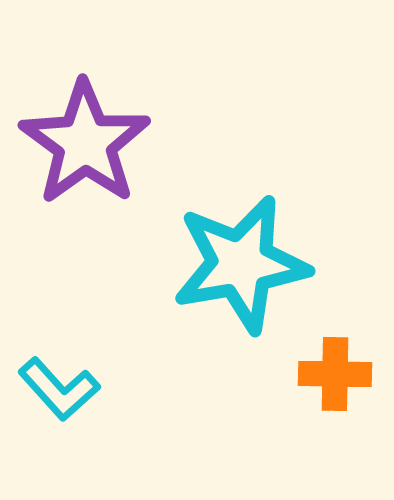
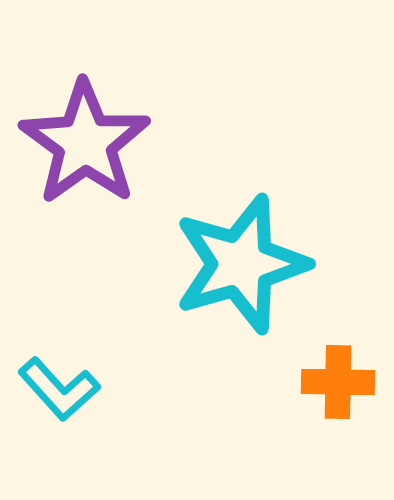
cyan star: rotated 6 degrees counterclockwise
orange cross: moved 3 px right, 8 px down
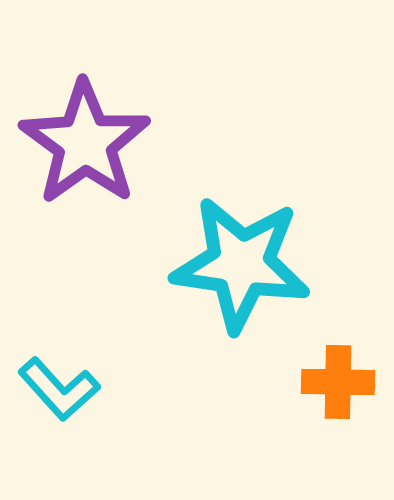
cyan star: rotated 24 degrees clockwise
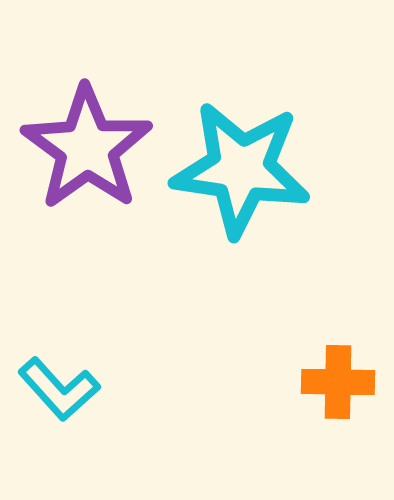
purple star: moved 2 px right, 5 px down
cyan star: moved 95 px up
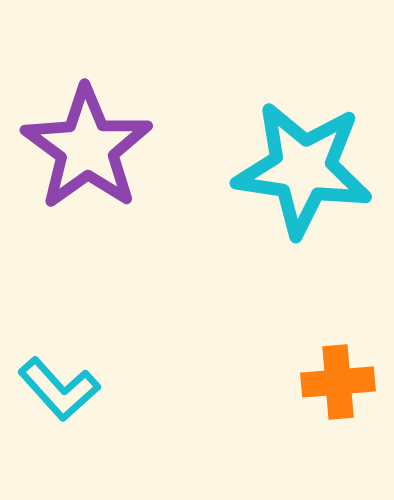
cyan star: moved 62 px right
orange cross: rotated 6 degrees counterclockwise
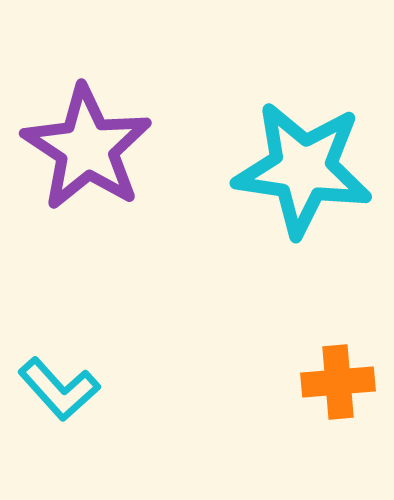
purple star: rotated 3 degrees counterclockwise
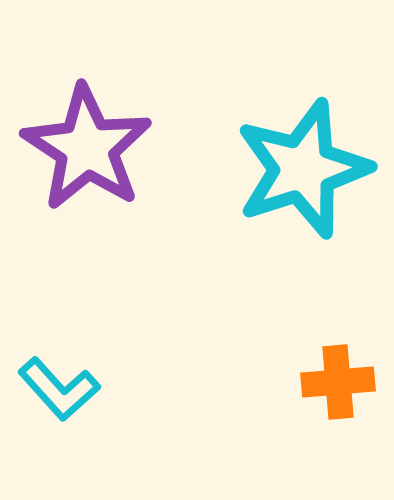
cyan star: rotated 26 degrees counterclockwise
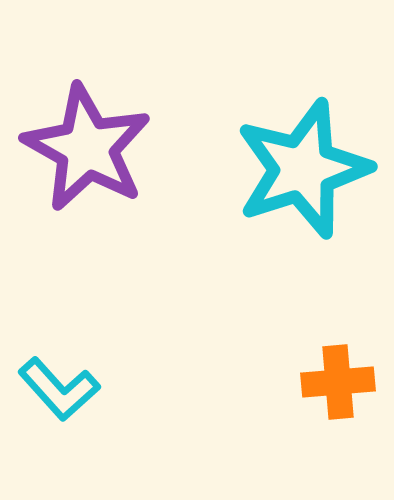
purple star: rotated 4 degrees counterclockwise
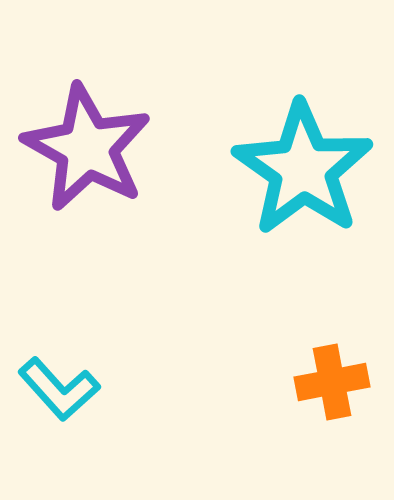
cyan star: rotated 19 degrees counterclockwise
orange cross: moved 6 px left; rotated 6 degrees counterclockwise
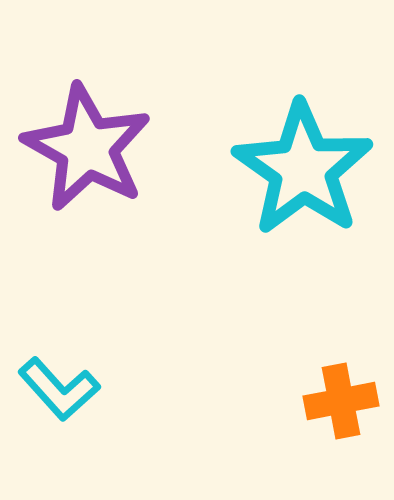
orange cross: moved 9 px right, 19 px down
